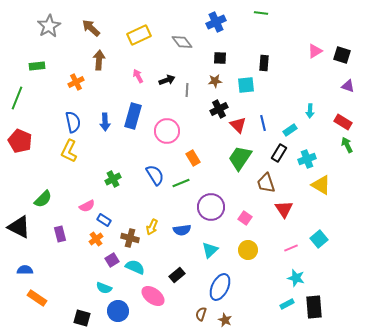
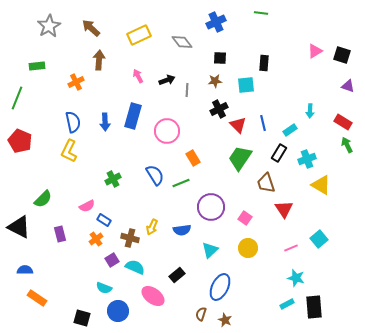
yellow circle at (248, 250): moved 2 px up
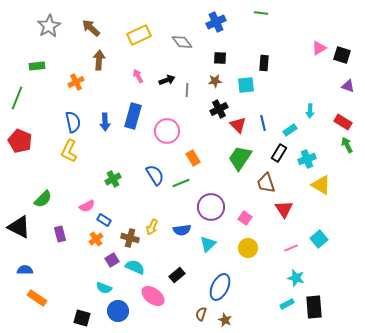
pink triangle at (315, 51): moved 4 px right, 3 px up
cyan triangle at (210, 250): moved 2 px left, 6 px up
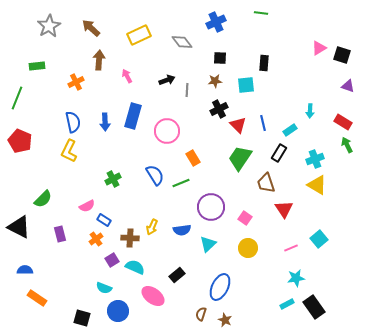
pink arrow at (138, 76): moved 11 px left
cyan cross at (307, 159): moved 8 px right
yellow triangle at (321, 185): moved 4 px left
brown cross at (130, 238): rotated 12 degrees counterclockwise
cyan star at (296, 278): rotated 24 degrees counterclockwise
black rectangle at (314, 307): rotated 30 degrees counterclockwise
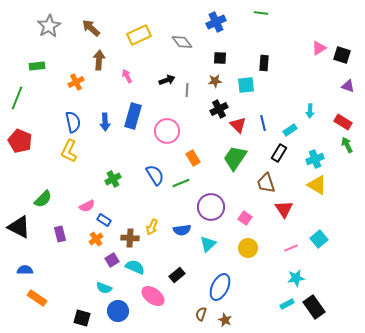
green trapezoid at (240, 158): moved 5 px left
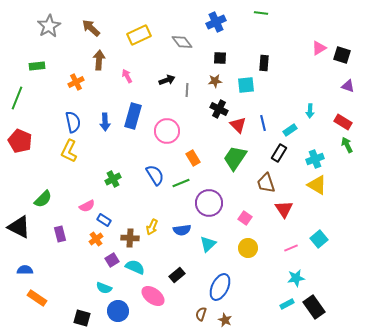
black cross at (219, 109): rotated 36 degrees counterclockwise
purple circle at (211, 207): moved 2 px left, 4 px up
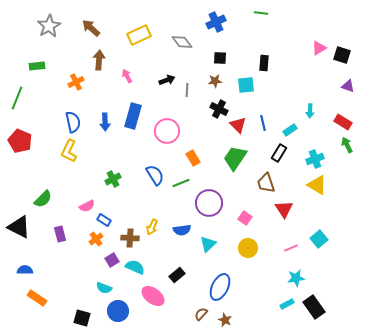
brown semicircle at (201, 314): rotated 24 degrees clockwise
